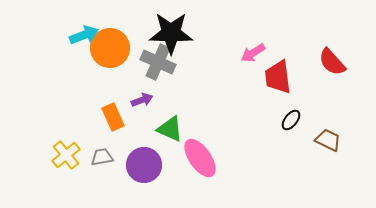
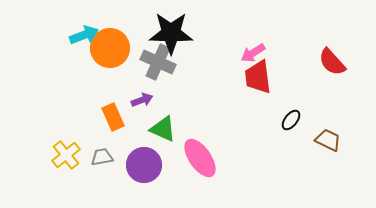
red trapezoid: moved 20 px left
green triangle: moved 7 px left
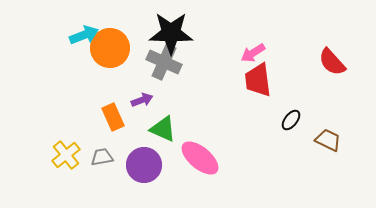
gray cross: moved 6 px right
red trapezoid: moved 3 px down
pink ellipse: rotated 15 degrees counterclockwise
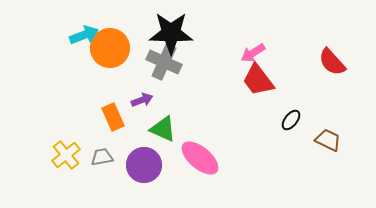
red trapezoid: rotated 30 degrees counterclockwise
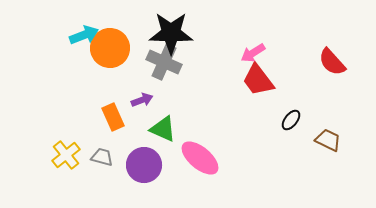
gray trapezoid: rotated 25 degrees clockwise
